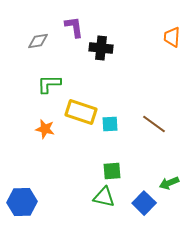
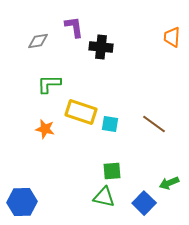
black cross: moved 1 px up
cyan square: rotated 12 degrees clockwise
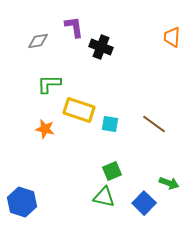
black cross: rotated 15 degrees clockwise
yellow rectangle: moved 2 px left, 2 px up
green square: rotated 18 degrees counterclockwise
green arrow: rotated 138 degrees counterclockwise
blue hexagon: rotated 20 degrees clockwise
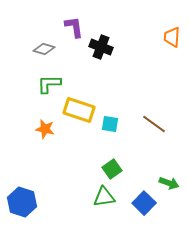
gray diamond: moved 6 px right, 8 px down; rotated 25 degrees clockwise
green square: moved 2 px up; rotated 12 degrees counterclockwise
green triangle: rotated 20 degrees counterclockwise
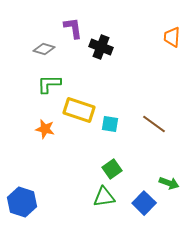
purple L-shape: moved 1 px left, 1 px down
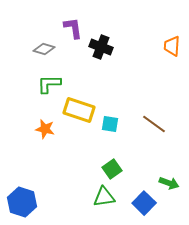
orange trapezoid: moved 9 px down
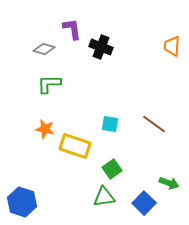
purple L-shape: moved 1 px left, 1 px down
yellow rectangle: moved 4 px left, 36 px down
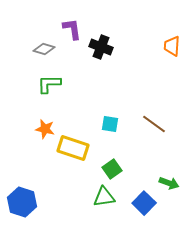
yellow rectangle: moved 2 px left, 2 px down
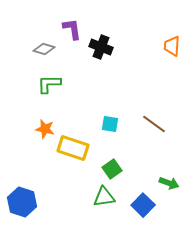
blue square: moved 1 px left, 2 px down
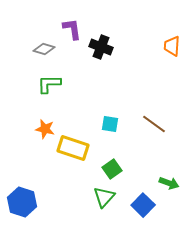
green triangle: rotated 40 degrees counterclockwise
